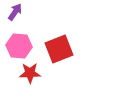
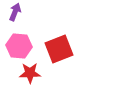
purple arrow: rotated 12 degrees counterclockwise
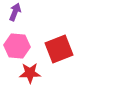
pink hexagon: moved 2 px left
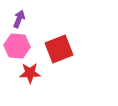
purple arrow: moved 4 px right, 7 px down
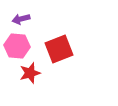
purple arrow: moved 2 px right; rotated 126 degrees counterclockwise
red star: rotated 15 degrees counterclockwise
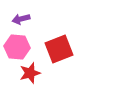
pink hexagon: moved 1 px down
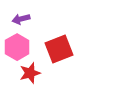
pink hexagon: rotated 25 degrees clockwise
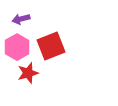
red square: moved 8 px left, 3 px up
red star: moved 2 px left
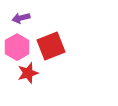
purple arrow: moved 1 px up
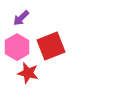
purple arrow: rotated 30 degrees counterclockwise
red star: rotated 30 degrees clockwise
